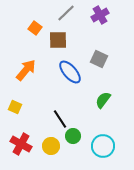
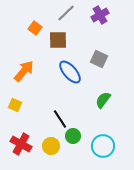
orange arrow: moved 2 px left, 1 px down
yellow square: moved 2 px up
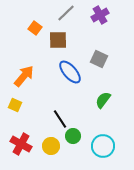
orange arrow: moved 5 px down
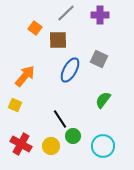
purple cross: rotated 30 degrees clockwise
blue ellipse: moved 2 px up; rotated 70 degrees clockwise
orange arrow: moved 1 px right
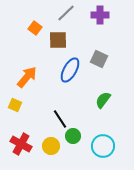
orange arrow: moved 2 px right, 1 px down
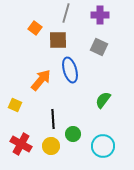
gray line: rotated 30 degrees counterclockwise
gray square: moved 12 px up
blue ellipse: rotated 45 degrees counterclockwise
orange arrow: moved 14 px right, 3 px down
black line: moved 7 px left; rotated 30 degrees clockwise
green circle: moved 2 px up
